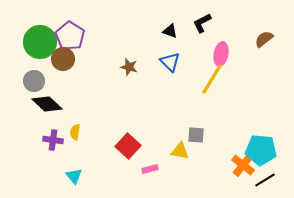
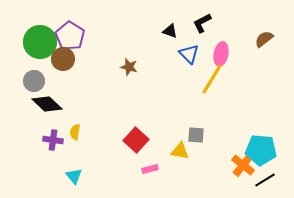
blue triangle: moved 19 px right, 8 px up
red square: moved 8 px right, 6 px up
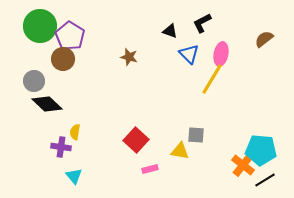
green circle: moved 16 px up
brown star: moved 10 px up
purple cross: moved 8 px right, 7 px down
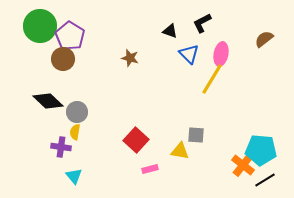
brown star: moved 1 px right, 1 px down
gray circle: moved 43 px right, 31 px down
black diamond: moved 1 px right, 3 px up
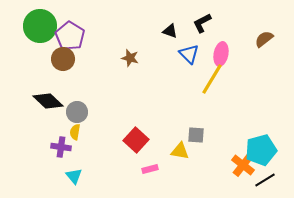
cyan pentagon: rotated 20 degrees counterclockwise
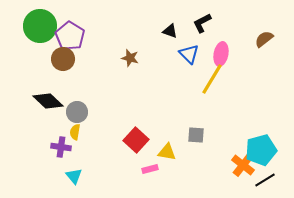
yellow triangle: moved 13 px left, 1 px down
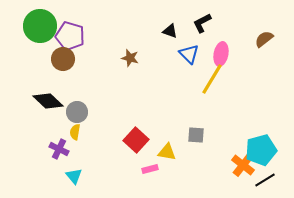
purple pentagon: rotated 16 degrees counterclockwise
purple cross: moved 2 px left, 2 px down; rotated 18 degrees clockwise
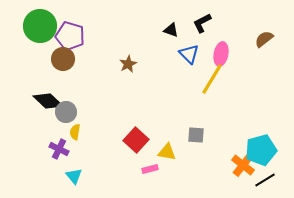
black triangle: moved 1 px right, 1 px up
brown star: moved 2 px left, 6 px down; rotated 30 degrees clockwise
gray circle: moved 11 px left
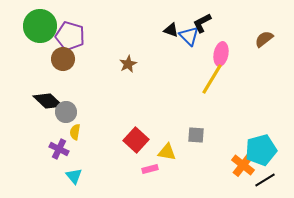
blue triangle: moved 18 px up
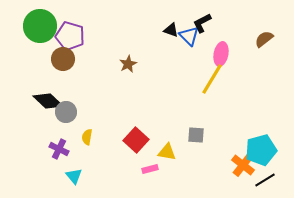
yellow semicircle: moved 12 px right, 5 px down
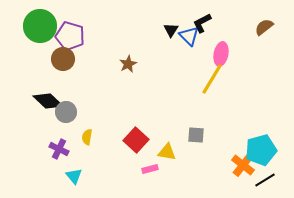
black triangle: rotated 42 degrees clockwise
brown semicircle: moved 12 px up
